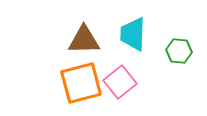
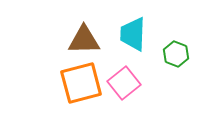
green hexagon: moved 3 px left, 3 px down; rotated 15 degrees clockwise
pink square: moved 4 px right, 1 px down
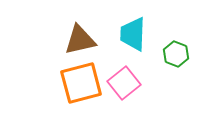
brown triangle: moved 4 px left; rotated 12 degrees counterclockwise
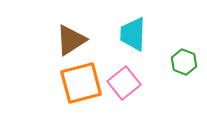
brown triangle: moved 9 px left; rotated 20 degrees counterclockwise
green hexagon: moved 8 px right, 8 px down
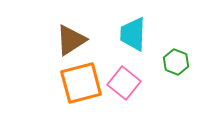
green hexagon: moved 8 px left
pink square: rotated 12 degrees counterclockwise
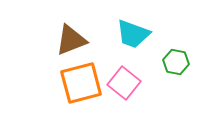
cyan trapezoid: rotated 72 degrees counterclockwise
brown triangle: rotated 12 degrees clockwise
green hexagon: rotated 10 degrees counterclockwise
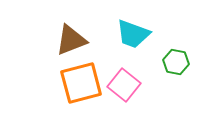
pink square: moved 2 px down
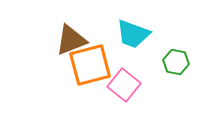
orange square: moved 9 px right, 18 px up
